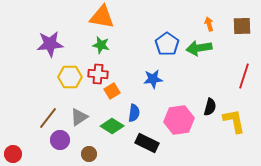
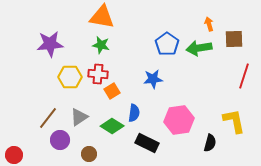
brown square: moved 8 px left, 13 px down
black semicircle: moved 36 px down
red circle: moved 1 px right, 1 px down
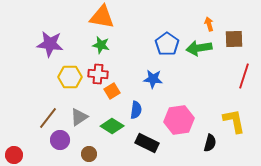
purple star: rotated 12 degrees clockwise
blue star: rotated 12 degrees clockwise
blue semicircle: moved 2 px right, 3 px up
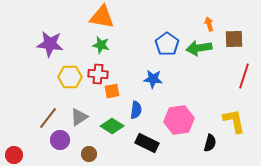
orange square: rotated 21 degrees clockwise
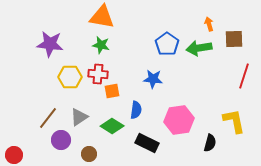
purple circle: moved 1 px right
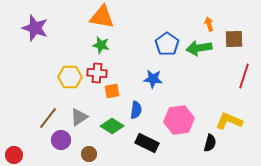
purple star: moved 15 px left, 16 px up; rotated 12 degrees clockwise
red cross: moved 1 px left, 1 px up
yellow L-shape: moved 5 px left; rotated 56 degrees counterclockwise
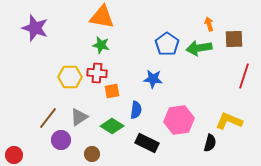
brown circle: moved 3 px right
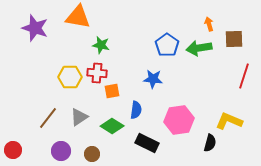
orange triangle: moved 24 px left
blue pentagon: moved 1 px down
purple circle: moved 11 px down
red circle: moved 1 px left, 5 px up
